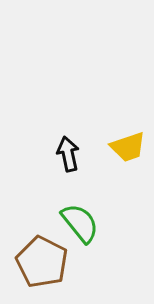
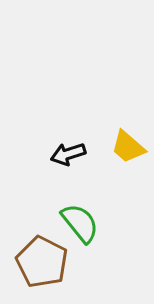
yellow trapezoid: rotated 60 degrees clockwise
black arrow: rotated 96 degrees counterclockwise
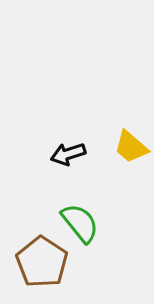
yellow trapezoid: moved 3 px right
brown pentagon: rotated 6 degrees clockwise
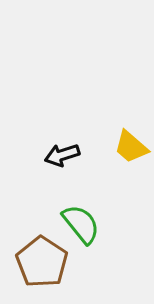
black arrow: moved 6 px left, 1 px down
green semicircle: moved 1 px right, 1 px down
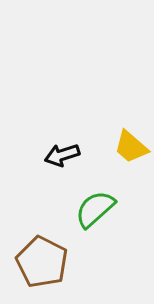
green semicircle: moved 14 px right, 15 px up; rotated 93 degrees counterclockwise
brown pentagon: rotated 6 degrees counterclockwise
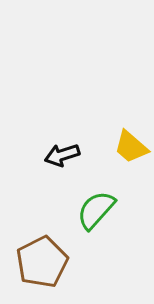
green semicircle: moved 1 px right, 1 px down; rotated 6 degrees counterclockwise
brown pentagon: rotated 18 degrees clockwise
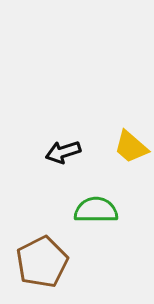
black arrow: moved 1 px right, 3 px up
green semicircle: rotated 48 degrees clockwise
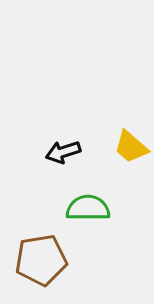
green semicircle: moved 8 px left, 2 px up
brown pentagon: moved 1 px left, 2 px up; rotated 18 degrees clockwise
